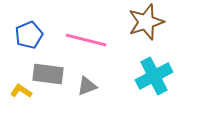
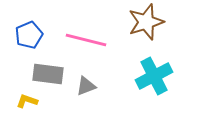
gray triangle: moved 1 px left
yellow L-shape: moved 6 px right, 10 px down; rotated 15 degrees counterclockwise
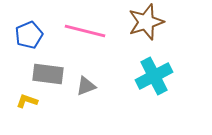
pink line: moved 1 px left, 9 px up
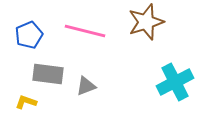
cyan cross: moved 21 px right, 6 px down
yellow L-shape: moved 1 px left, 1 px down
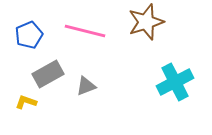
gray rectangle: rotated 36 degrees counterclockwise
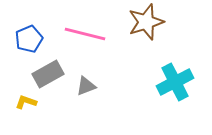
pink line: moved 3 px down
blue pentagon: moved 4 px down
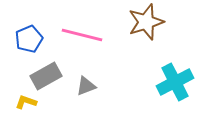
pink line: moved 3 px left, 1 px down
gray rectangle: moved 2 px left, 2 px down
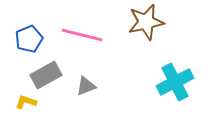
brown star: rotated 6 degrees clockwise
gray rectangle: moved 1 px up
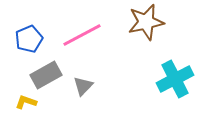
pink line: rotated 42 degrees counterclockwise
cyan cross: moved 3 px up
gray triangle: moved 3 px left; rotated 25 degrees counterclockwise
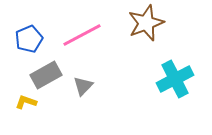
brown star: moved 1 px down; rotated 9 degrees counterclockwise
